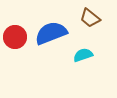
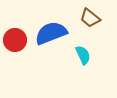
red circle: moved 3 px down
cyan semicircle: rotated 84 degrees clockwise
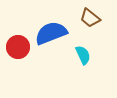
red circle: moved 3 px right, 7 px down
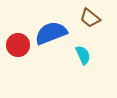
red circle: moved 2 px up
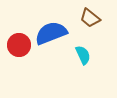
red circle: moved 1 px right
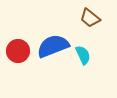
blue semicircle: moved 2 px right, 13 px down
red circle: moved 1 px left, 6 px down
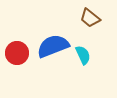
red circle: moved 1 px left, 2 px down
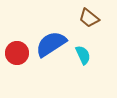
brown trapezoid: moved 1 px left
blue semicircle: moved 2 px left, 2 px up; rotated 12 degrees counterclockwise
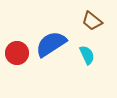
brown trapezoid: moved 3 px right, 3 px down
cyan semicircle: moved 4 px right
